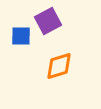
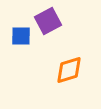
orange diamond: moved 10 px right, 4 px down
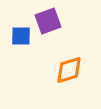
purple square: rotated 8 degrees clockwise
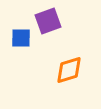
blue square: moved 2 px down
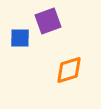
blue square: moved 1 px left
